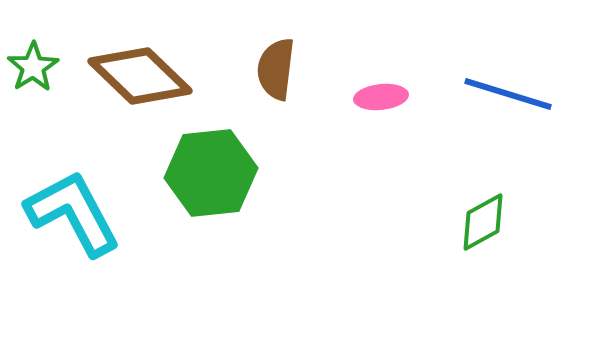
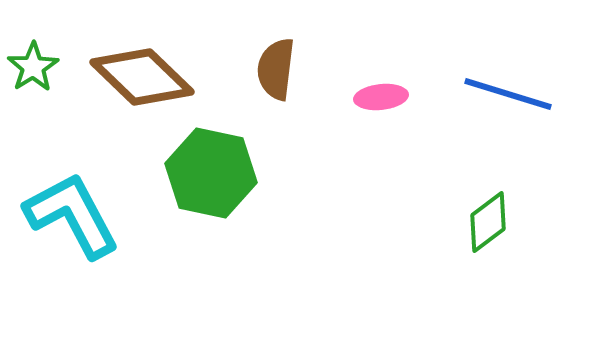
brown diamond: moved 2 px right, 1 px down
green hexagon: rotated 18 degrees clockwise
cyan L-shape: moved 1 px left, 2 px down
green diamond: moved 5 px right; rotated 8 degrees counterclockwise
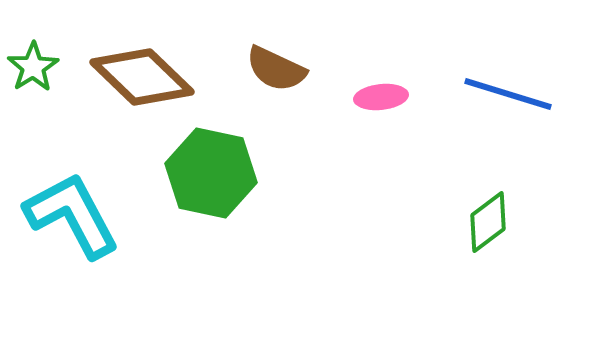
brown semicircle: rotated 72 degrees counterclockwise
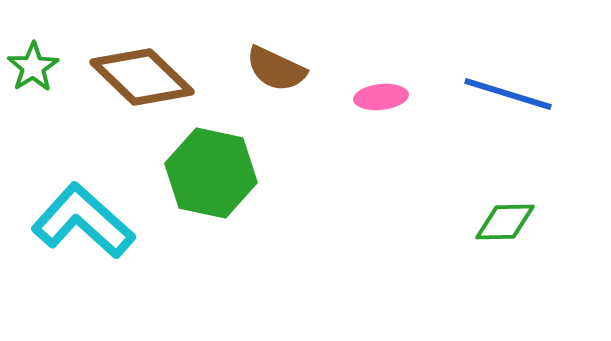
cyan L-shape: moved 11 px right, 6 px down; rotated 20 degrees counterclockwise
green diamond: moved 17 px right; rotated 36 degrees clockwise
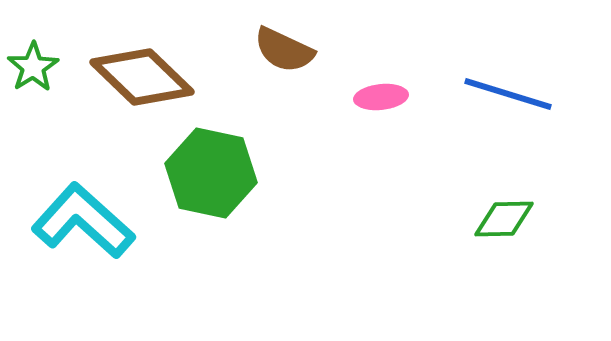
brown semicircle: moved 8 px right, 19 px up
green diamond: moved 1 px left, 3 px up
